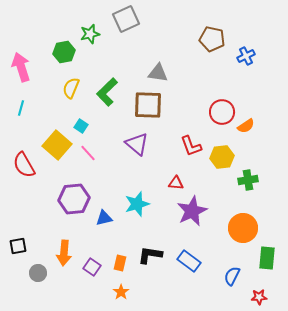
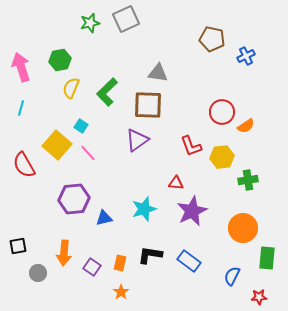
green star: moved 11 px up
green hexagon: moved 4 px left, 8 px down
purple triangle: moved 4 px up; rotated 45 degrees clockwise
cyan star: moved 7 px right, 5 px down
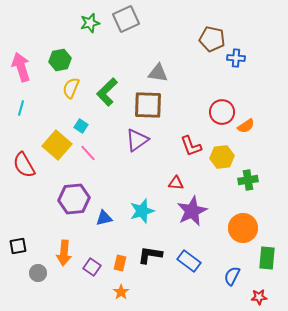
blue cross: moved 10 px left, 2 px down; rotated 30 degrees clockwise
cyan star: moved 2 px left, 2 px down
